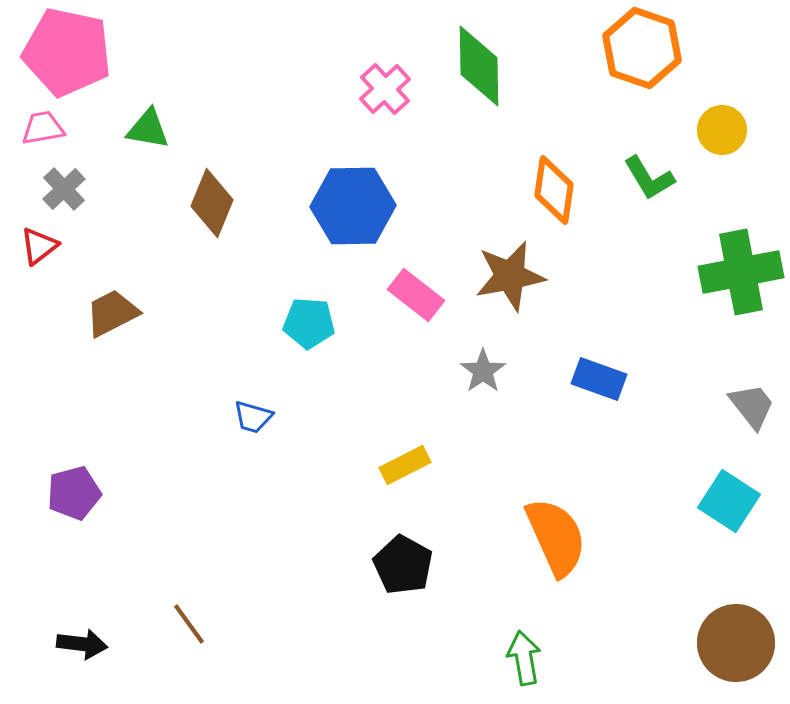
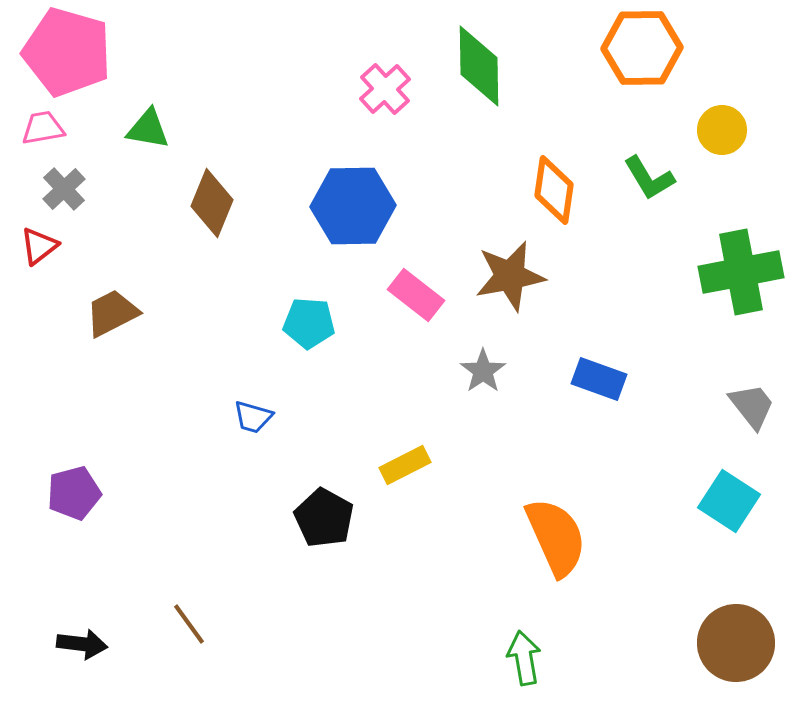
orange hexagon: rotated 20 degrees counterclockwise
pink pentagon: rotated 4 degrees clockwise
black pentagon: moved 79 px left, 47 px up
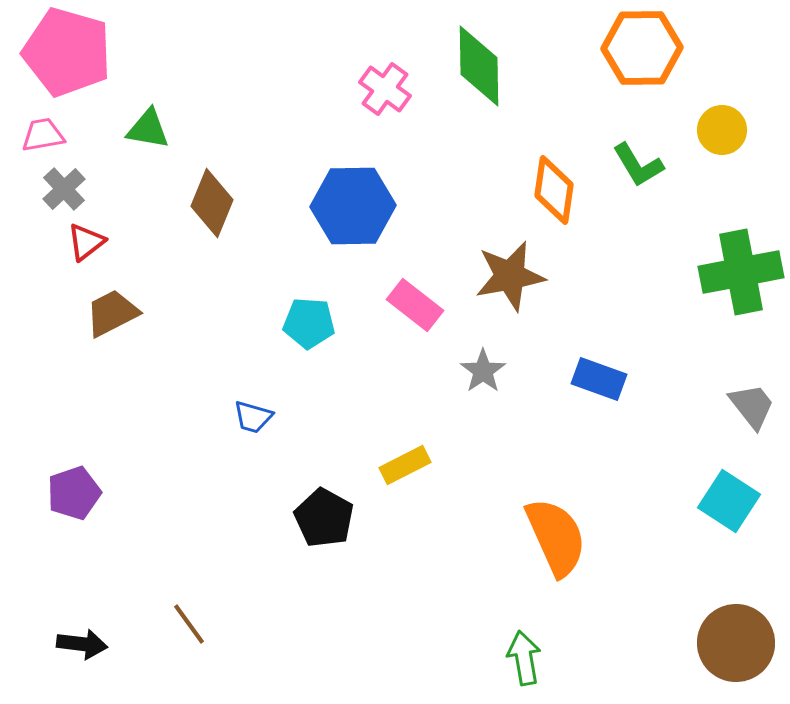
pink cross: rotated 12 degrees counterclockwise
pink trapezoid: moved 7 px down
green L-shape: moved 11 px left, 13 px up
red triangle: moved 47 px right, 4 px up
pink rectangle: moved 1 px left, 10 px down
purple pentagon: rotated 4 degrees counterclockwise
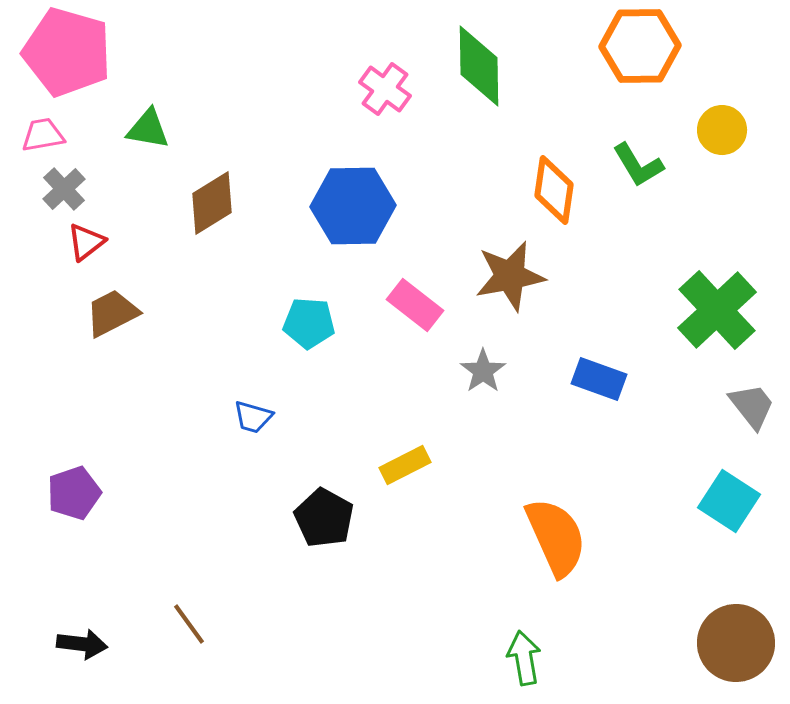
orange hexagon: moved 2 px left, 2 px up
brown diamond: rotated 36 degrees clockwise
green cross: moved 24 px left, 38 px down; rotated 32 degrees counterclockwise
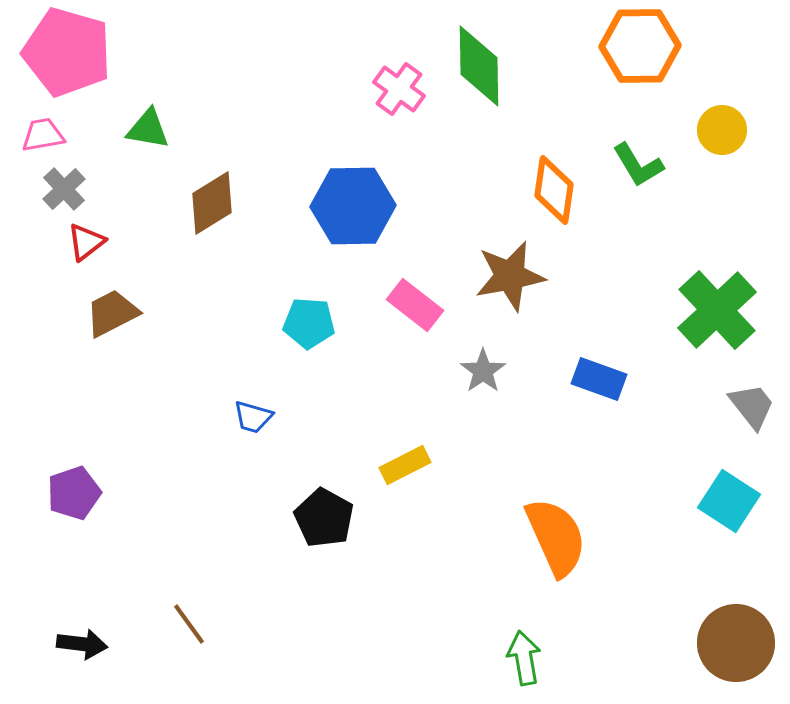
pink cross: moved 14 px right
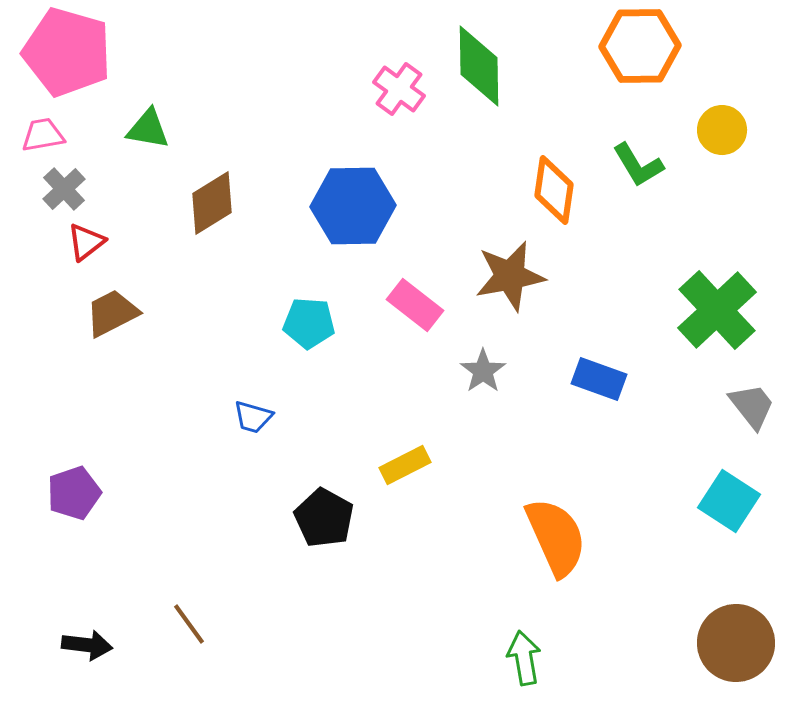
black arrow: moved 5 px right, 1 px down
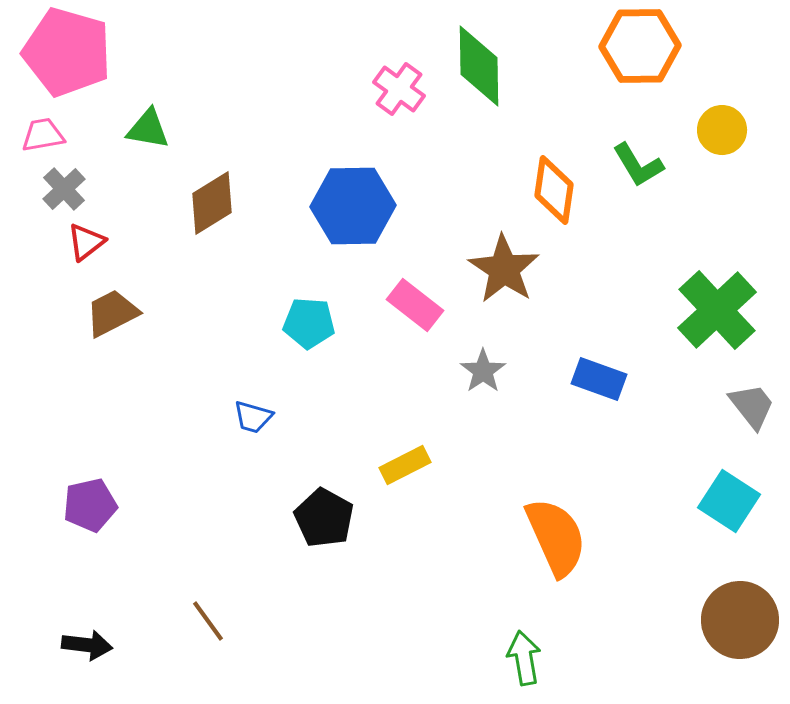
brown star: moved 6 px left, 7 px up; rotated 28 degrees counterclockwise
purple pentagon: moved 16 px right, 12 px down; rotated 6 degrees clockwise
brown line: moved 19 px right, 3 px up
brown circle: moved 4 px right, 23 px up
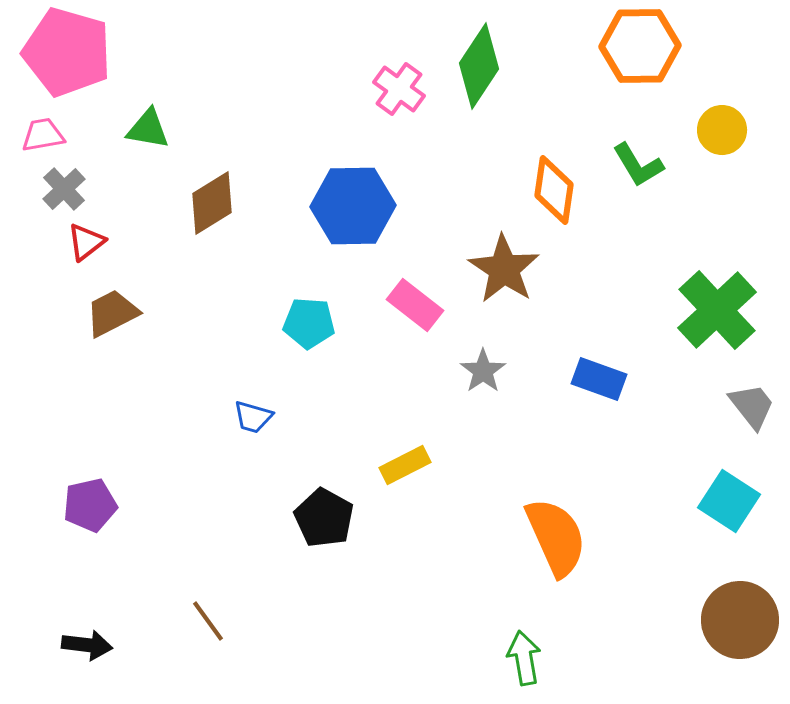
green diamond: rotated 34 degrees clockwise
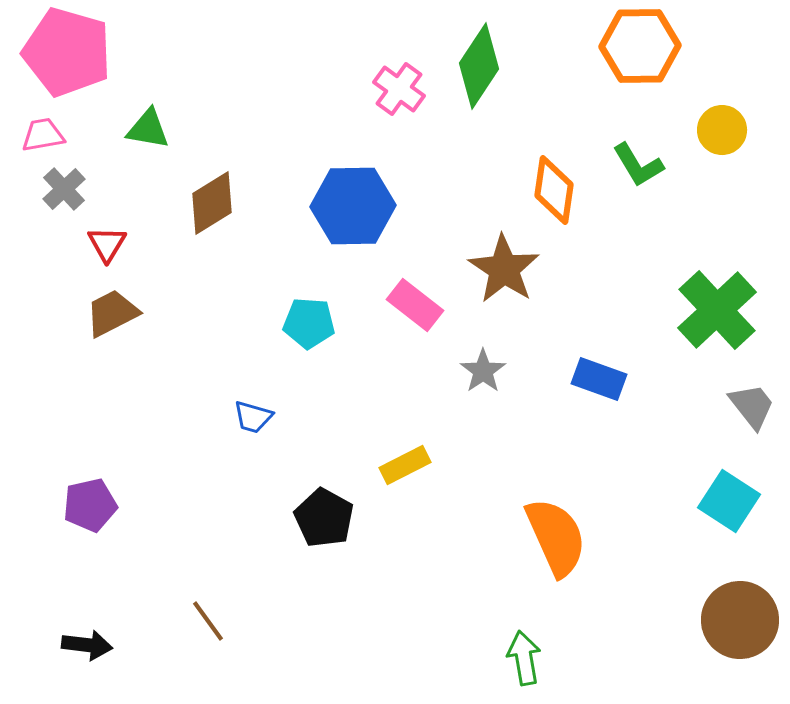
red triangle: moved 21 px right, 2 px down; rotated 21 degrees counterclockwise
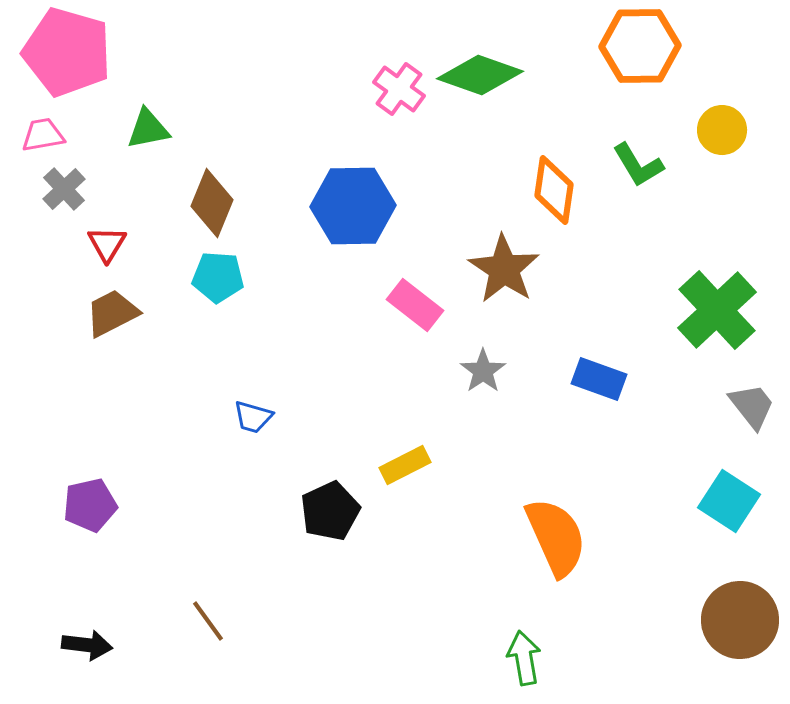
green diamond: moved 1 px right, 9 px down; rotated 76 degrees clockwise
green triangle: rotated 21 degrees counterclockwise
brown diamond: rotated 36 degrees counterclockwise
cyan pentagon: moved 91 px left, 46 px up
black pentagon: moved 6 px right, 7 px up; rotated 18 degrees clockwise
